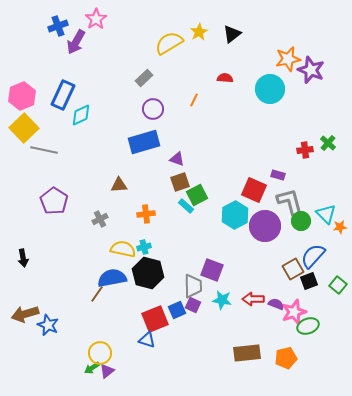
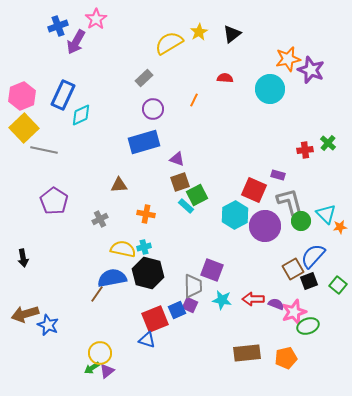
orange cross at (146, 214): rotated 18 degrees clockwise
purple square at (193, 305): moved 3 px left
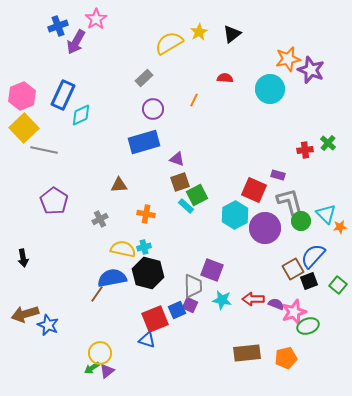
purple circle at (265, 226): moved 2 px down
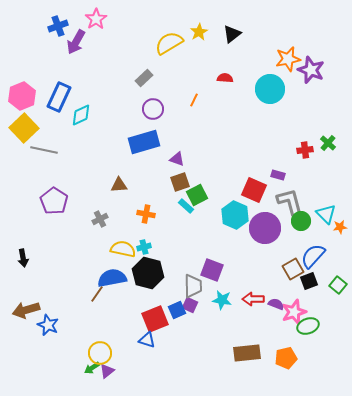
blue rectangle at (63, 95): moved 4 px left, 2 px down
cyan hexagon at (235, 215): rotated 8 degrees counterclockwise
brown arrow at (25, 314): moved 1 px right, 4 px up
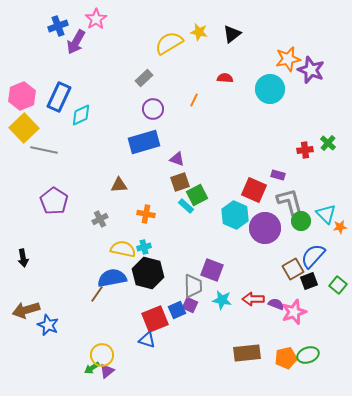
yellow star at (199, 32): rotated 30 degrees counterclockwise
green ellipse at (308, 326): moved 29 px down
yellow circle at (100, 353): moved 2 px right, 2 px down
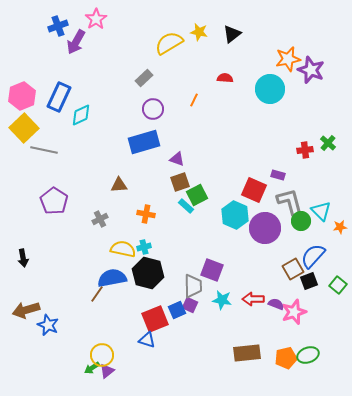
cyan triangle at (326, 214): moved 5 px left, 3 px up
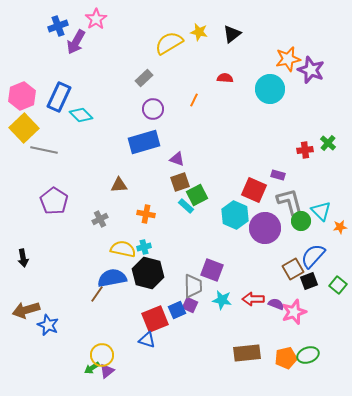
cyan diamond at (81, 115): rotated 70 degrees clockwise
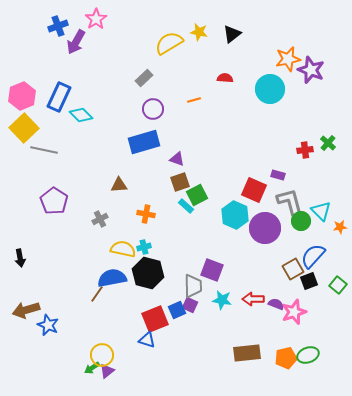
orange line at (194, 100): rotated 48 degrees clockwise
black arrow at (23, 258): moved 3 px left
